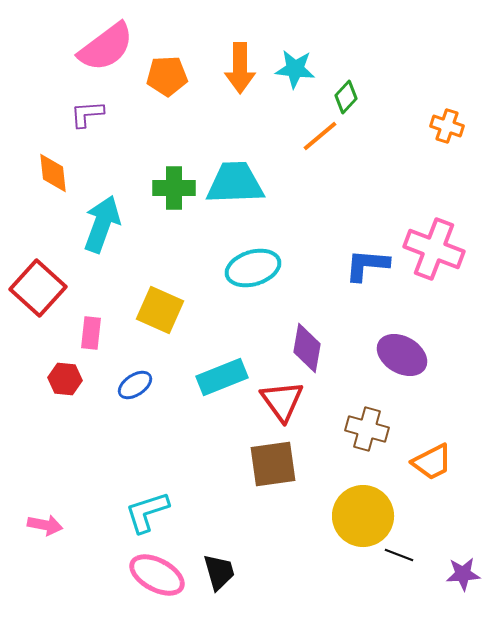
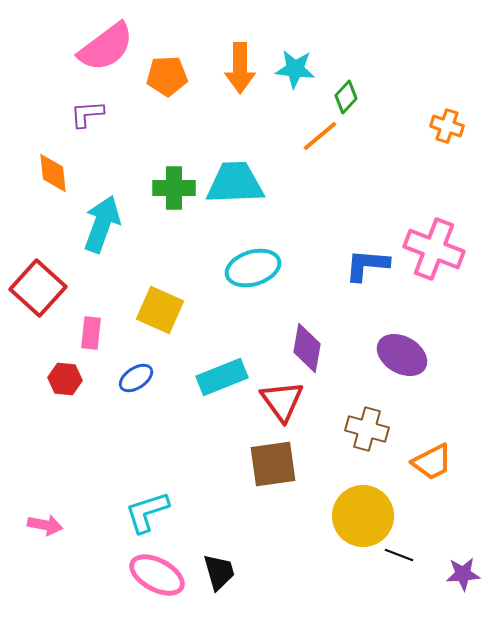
blue ellipse: moved 1 px right, 7 px up
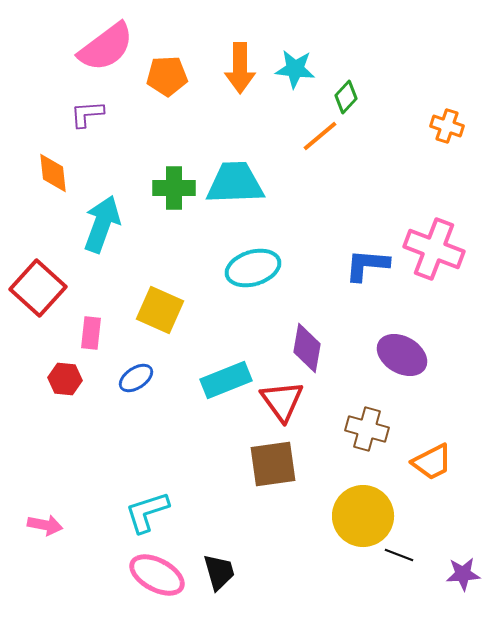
cyan rectangle: moved 4 px right, 3 px down
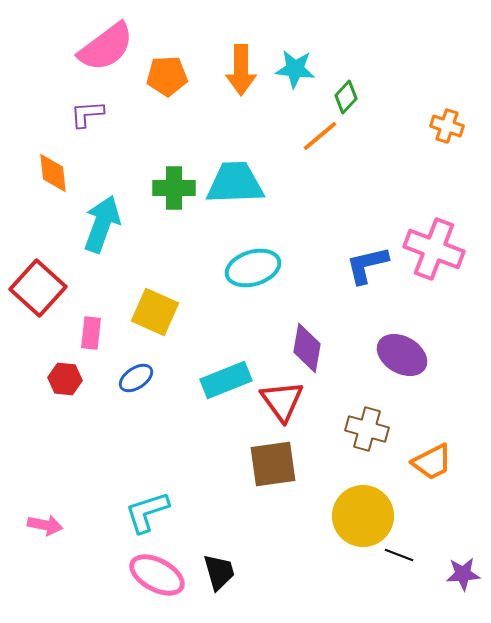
orange arrow: moved 1 px right, 2 px down
blue L-shape: rotated 18 degrees counterclockwise
yellow square: moved 5 px left, 2 px down
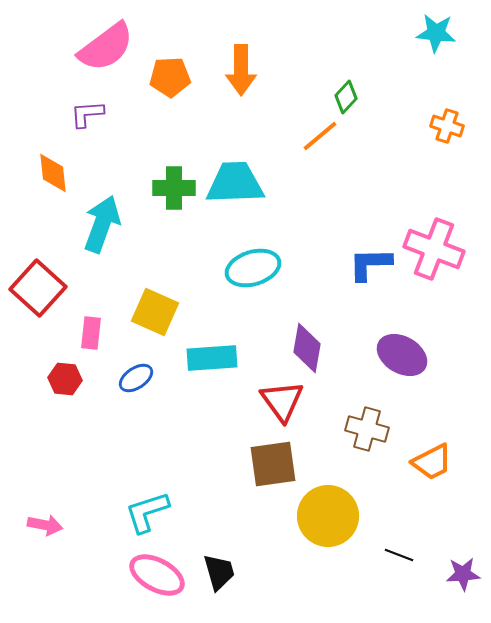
cyan star: moved 141 px right, 36 px up
orange pentagon: moved 3 px right, 1 px down
blue L-shape: moved 3 px right, 1 px up; rotated 12 degrees clockwise
cyan rectangle: moved 14 px left, 22 px up; rotated 18 degrees clockwise
yellow circle: moved 35 px left
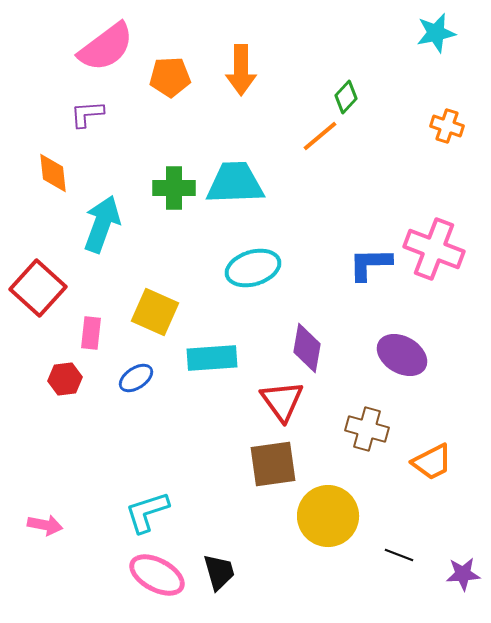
cyan star: rotated 18 degrees counterclockwise
red hexagon: rotated 12 degrees counterclockwise
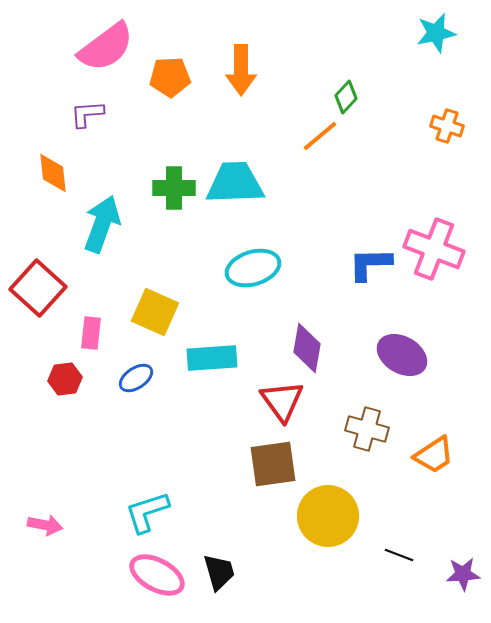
orange trapezoid: moved 2 px right, 7 px up; rotated 6 degrees counterclockwise
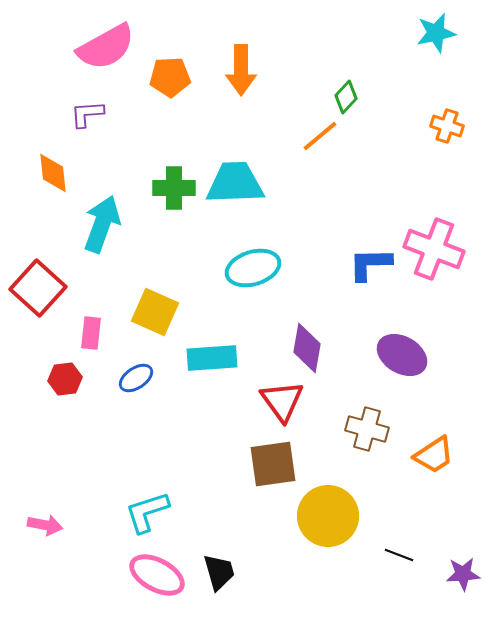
pink semicircle: rotated 8 degrees clockwise
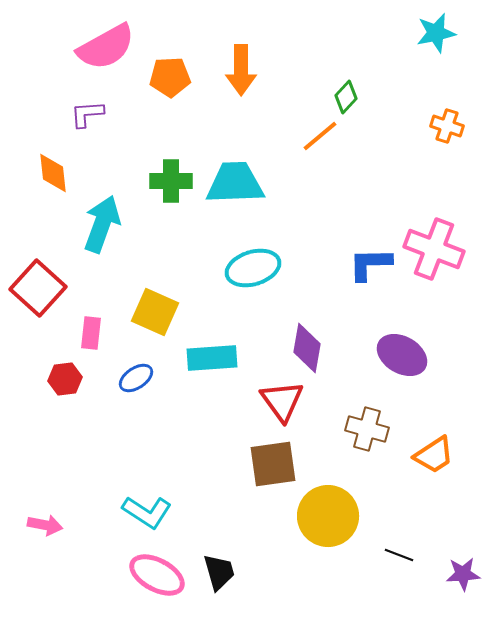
green cross: moved 3 px left, 7 px up
cyan L-shape: rotated 129 degrees counterclockwise
